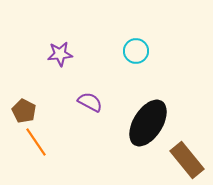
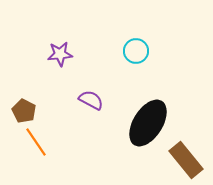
purple semicircle: moved 1 px right, 2 px up
brown rectangle: moved 1 px left
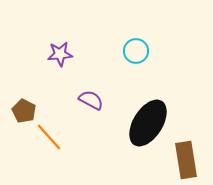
orange line: moved 13 px right, 5 px up; rotated 8 degrees counterclockwise
brown rectangle: rotated 30 degrees clockwise
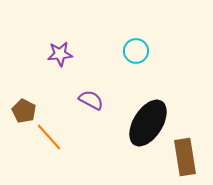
brown rectangle: moved 1 px left, 3 px up
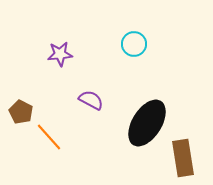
cyan circle: moved 2 px left, 7 px up
brown pentagon: moved 3 px left, 1 px down
black ellipse: moved 1 px left
brown rectangle: moved 2 px left, 1 px down
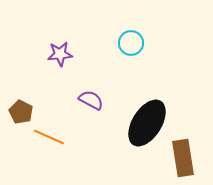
cyan circle: moved 3 px left, 1 px up
orange line: rotated 24 degrees counterclockwise
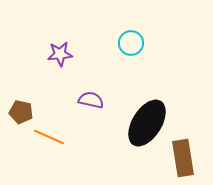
purple semicircle: rotated 15 degrees counterclockwise
brown pentagon: rotated 15 degrees counterclockwise
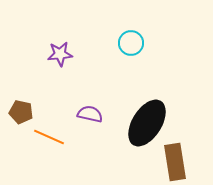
purple semicircle: moved 1 px left, 14 px down
brown rectangle: moved 8 px left, 4 px down
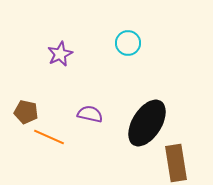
cyan circle: moved 3 px left
purple star: rotated 20 degrees counterclockwise
brown pentagon: moved 5 px right
brown rectangle: moved 1 px right, 1 px down
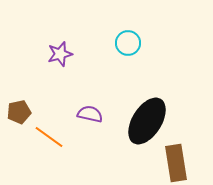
purple star: rotated 10 degrees clockwise
brown pentagon: moved 7 px left; rotated 25 degrees counterclockwise
black ellipse: moved 2 px up
orange line: rotated 12 degrees clockwise
